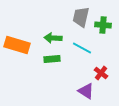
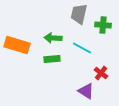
gray trapezoid: moved 2 px left, 3 px up
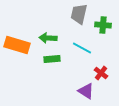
green arrow: moved 5 px left
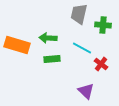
red cross: moved 9 px up
purple triangle: rotated 12 degrees clockwise
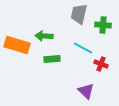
green arrow: moved 4 px left, 2 px up
cyan line: moved 1 px right
red cross: rotated 16 degrees counterclockwise
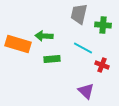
orange rectangle: moved 1 px right, 1 px up
red cross: moved 1 px right, 1 px down
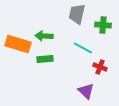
gray trapezoid: moved 2 px left
green rectangle: moved 7 px left
red cross: moved 2 px left, 2 px down
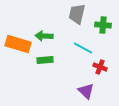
green rectangle: moved 1 px down
